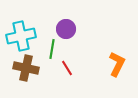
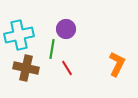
cyan cross: moved 2 px left, 1 px up
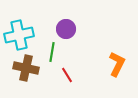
green line: moved 3 px down
red line: moved 7 px down
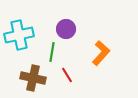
orange L-shape: moved 16 px left, 11 px up; rotated 15 degrees clockwise
brown cross: moved 7 px right, 10 px down
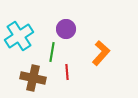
cyan cross: moved 1 px down; rotated 20 degrees counterclockwise
red line: moved 3 px up; rotated 28 degrees clockwise
